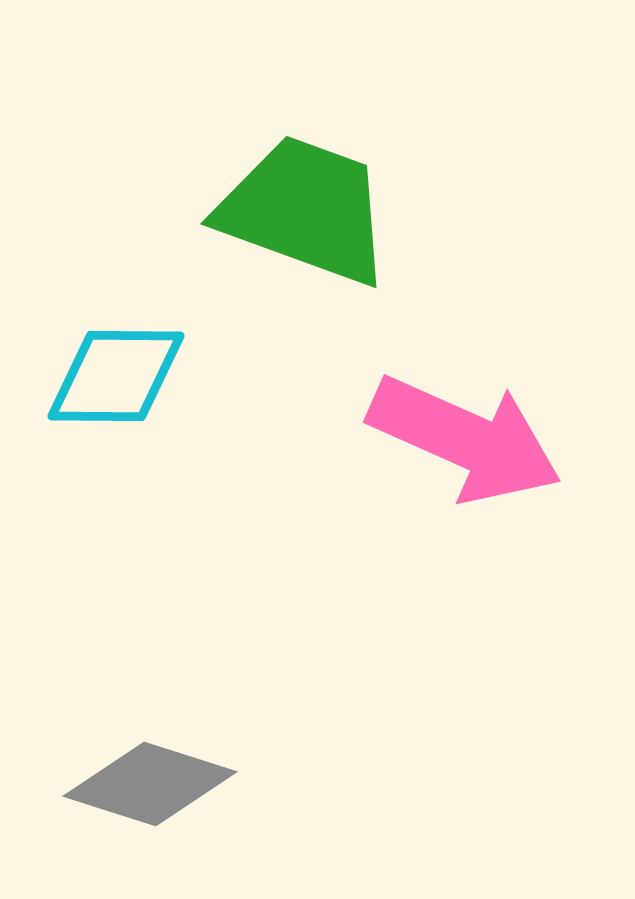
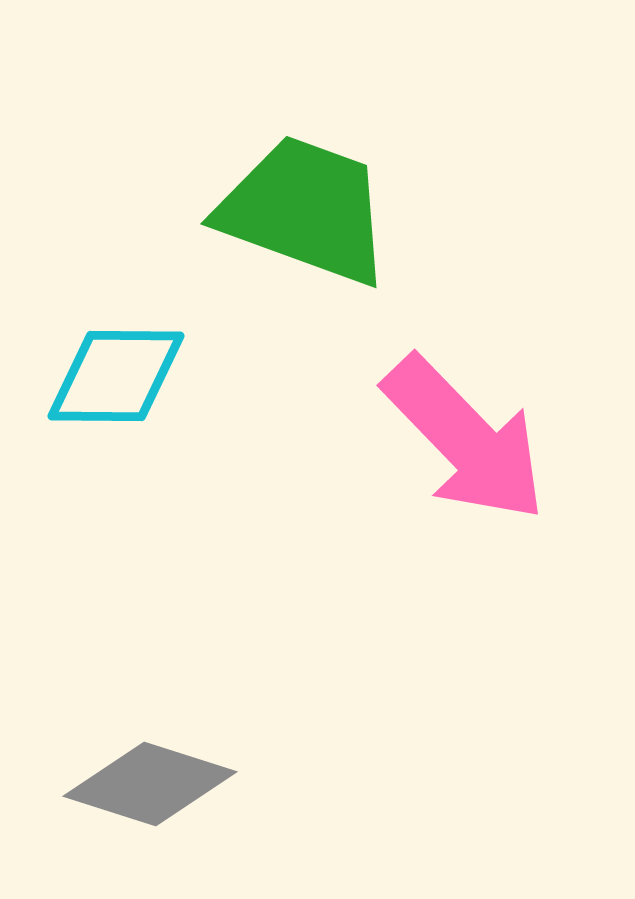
pink arrow: rotated 22 degrees clockwise
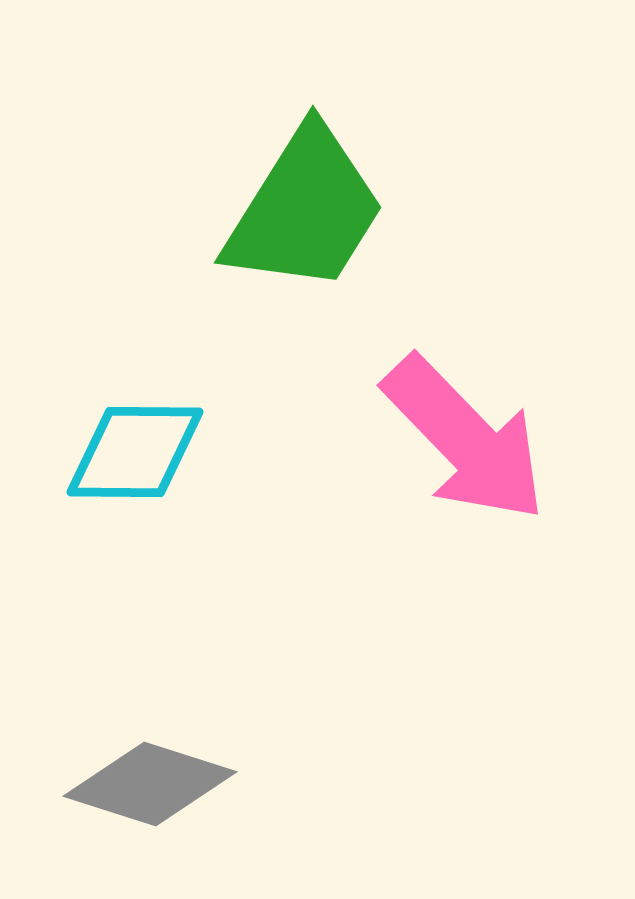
green trapezoid: rotated 102 degrees clockwise
cyan diamond: moved 19 px right, 76 px down
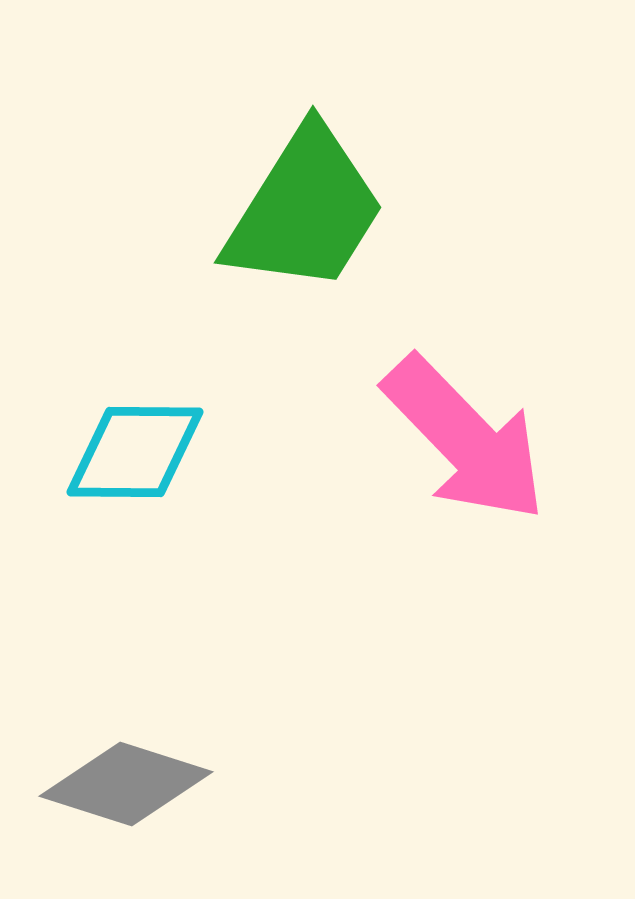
gray diamond: moved 24 px left
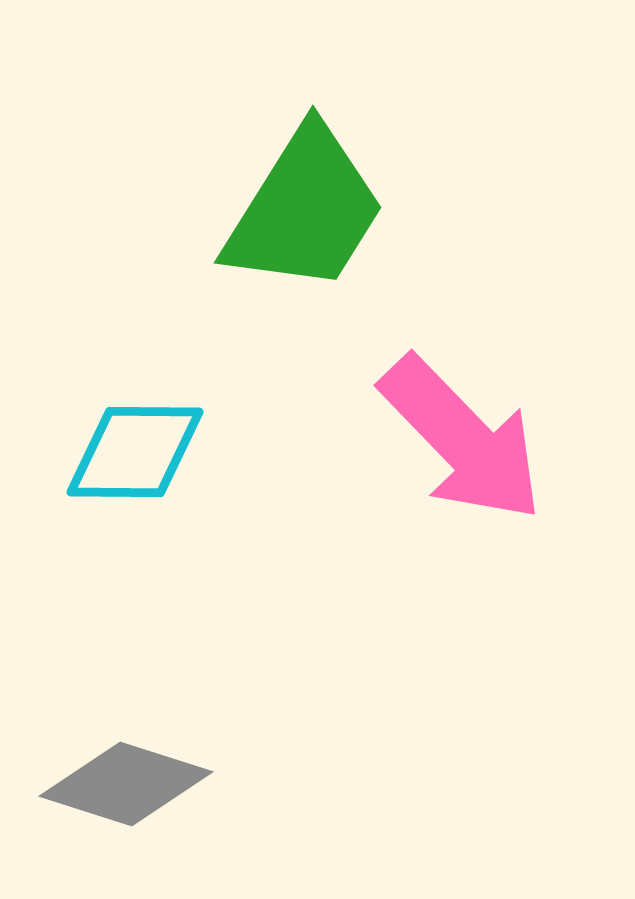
pink arrow: moved 3 px left
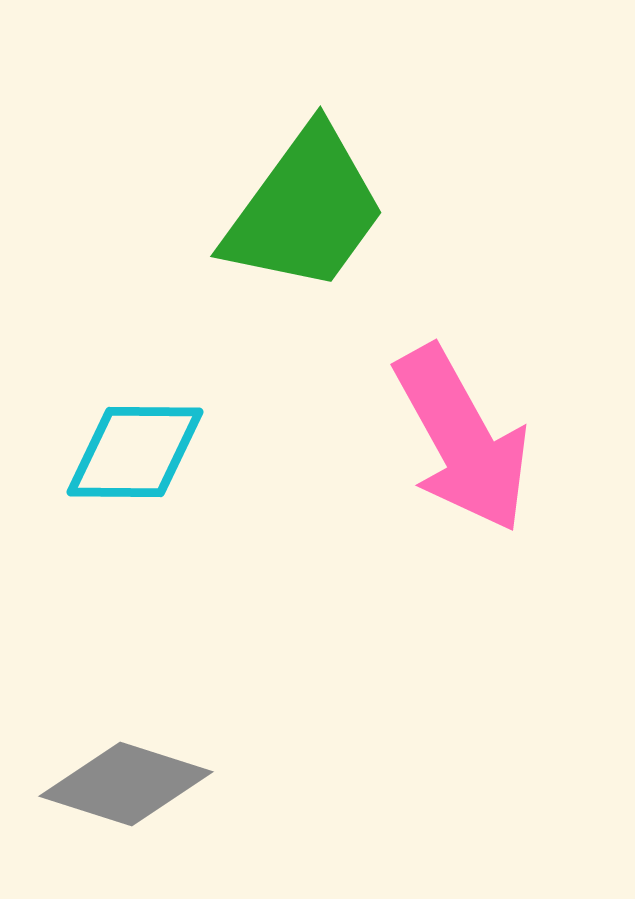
green trapezoid: rotated 4 degrees clockwise
pink arrow: rotated 15 degrees clockwise
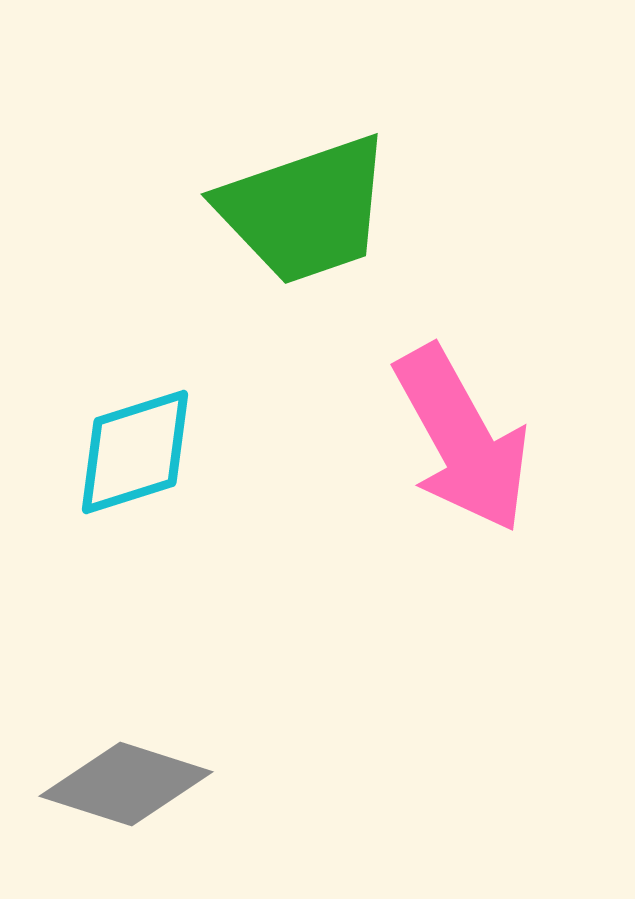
green trapezoid: rotated 35 degrees clockwise
cyan diamond: rotated 18 degrees counterclockwise
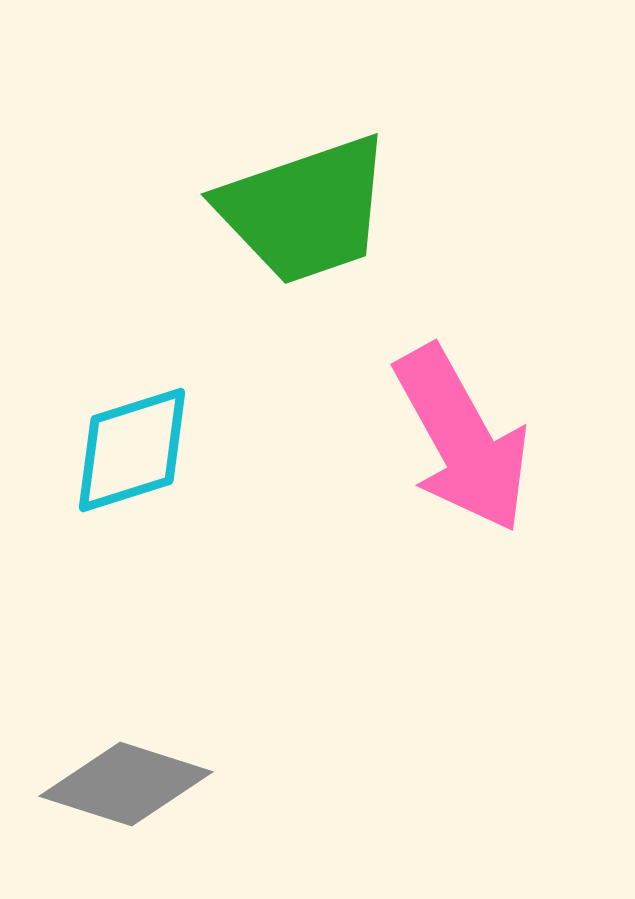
cyan diamond: moved 3 px left, 2 px up
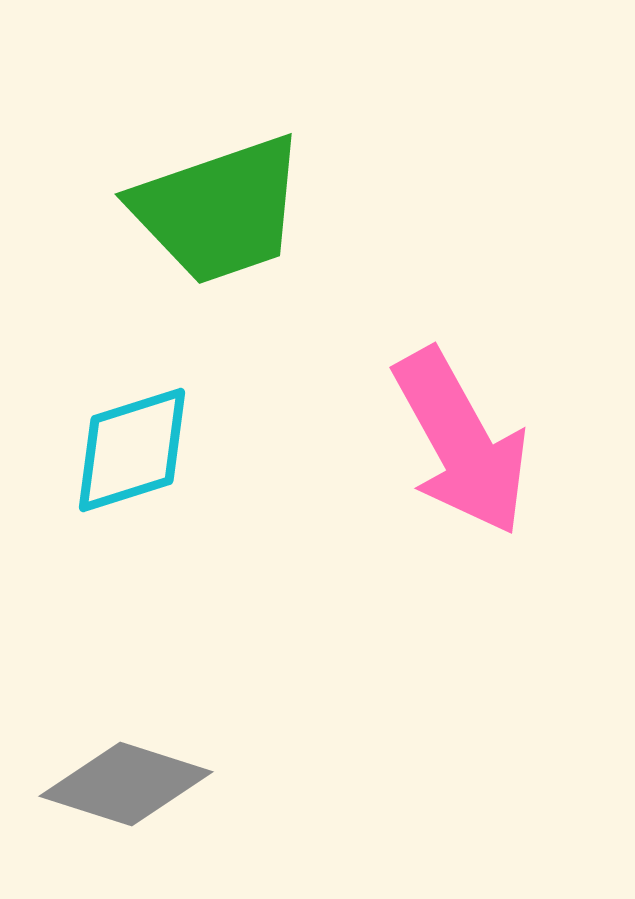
green trapezoid: moved 86 px left
pink arrow: moved 1 px left, 3 px down
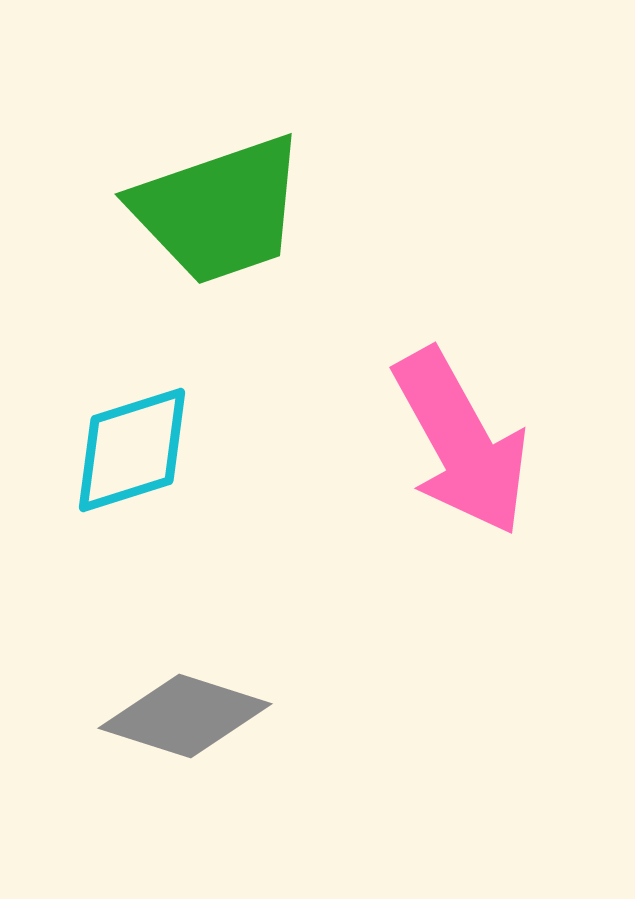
gray diamond: moved 59 px right, 68 px up
